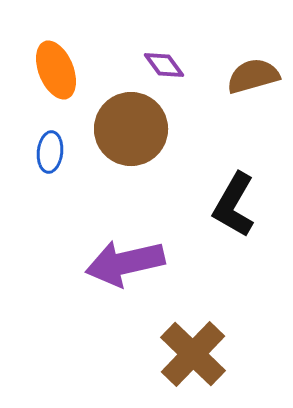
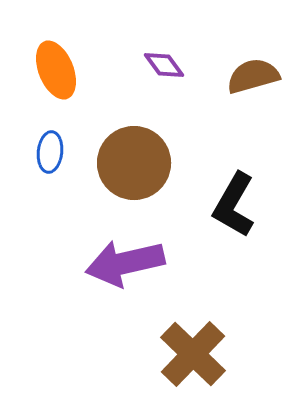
brown circle: moved 3 px right, 34 px down
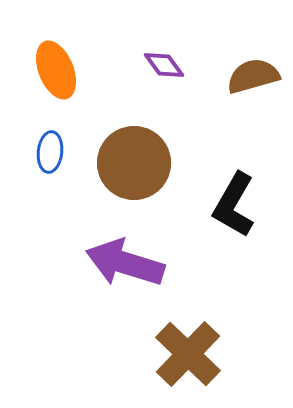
purple arrow: rotated 30 degrees clockwise
brown cross: moved 5 px left
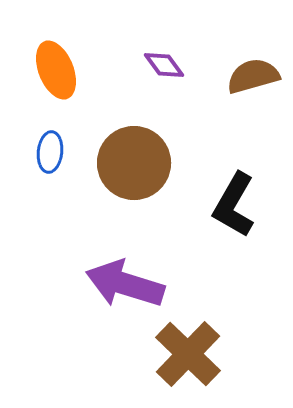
purple arrow: moved 21 px down
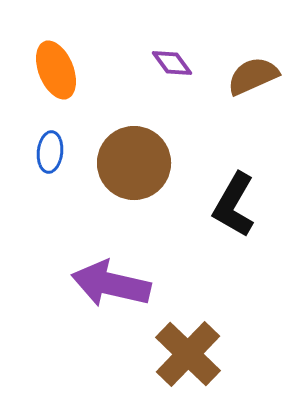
purple diamond: moved 8 px right, 2 px up
brown semicircle: rotated 8 degrees counterclockwise
purple arrow: moved 14 px left; rotated 4 degrees counterclockwise
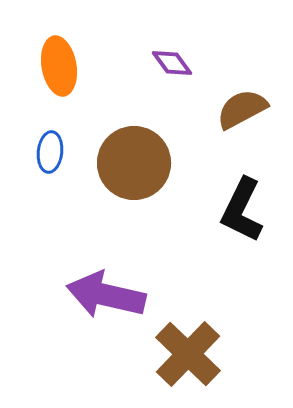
orange ellipse: moved 3 px right, 4 px up; rotated 12 degrees clockwise
brown semicircle: moved 11 px left, 33 px down; rotated 4 degrees counterclockwise
black L-shape: moved 8 px right, 5 px down; rotated 4 degrees counterclockwise
purple arrow: moved 5 px left, 11 px down
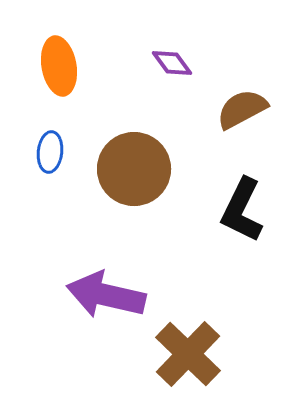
brown circle: moved 6 px down
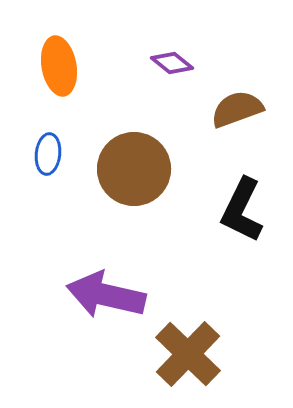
purple diamond: rotated 15 degrees counterclockwise
brown semicircle: moved 5 px left; rotated 8 degrees clockwise
blue ellipse: moved 2 px left, 2 px down
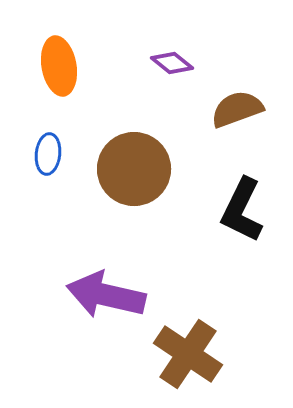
brown cross: rotated 10 degrees counterclockwise
